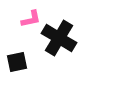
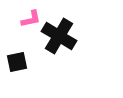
black cross: moved 2 px up
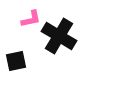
black square: moved 1 px left, 1 px up
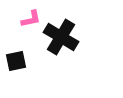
black cross: moved 2 px right, 1 px down
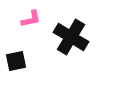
black cross: moved 10 px right
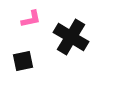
black square: moved 7 px right
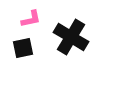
black square: moved 13 px up
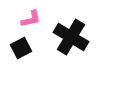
black square: moved 2 px left; rotated 15 degrees counterclockwise
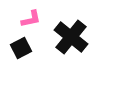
black cross: rotated 8 degrees clockwise
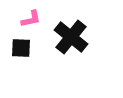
black square: rotated 30 degrees clockwise
